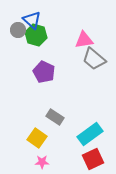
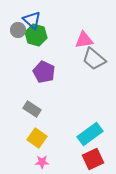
gray rectangle: moved 23 px left, 8 px up
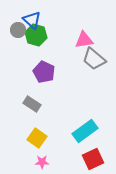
gray rectangle: moved 5 px up
cyan rectangle: moved 5 px left, 3 px up
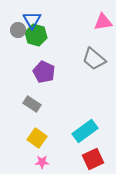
blue triangle: rotated 18 degrees clockwise
pink triangle: moved 19 px right, 18 px up
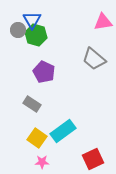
cyan rectangle: moved 22 px left
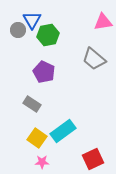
green hexagon: moved 12 px right; rotated 25 degrees counterclockwise
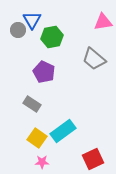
green hexagon: moved 4 px right, 2 px down
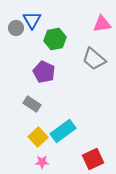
pink triangle: moved 1 px left, 2 px down
gray circle: moved 2 px left, 2 px up
green hexagon: moved 3 px right, 2 px down
yellow square: moved 1 px right, 1 px up; rotated 12 degrees clockwise
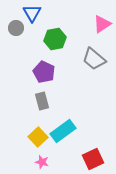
blue triangle: moved 7 px up
pink triangle: rotated 24 degrees counterclockwise
gray rectangle: moved 10 px right, 3 px up; rotated 42 degrees clockwise
pink star: rotated 16 degrees clockwise
